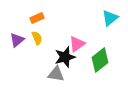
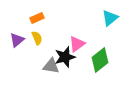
gray triangle: moved 5 px left, 8 px up
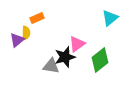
yellow semicircle: moved 11 px left, 5 px up; rotated 24 degrees clockwise
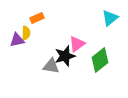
purple triangle: rotated 28 degrees clockwise
black star: moved 1 px up
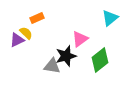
yellow semicircle: rotated 48 degrees counterclockwise
purple triangle: rotated 14 degrees counterclockwise
pink triangle: moved 3 px right, 5 px up
black star: moved 1 px right
gray triangle: moved 1 px right
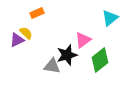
orange rectangle: moved 5 px up
pink triangle: moved 3 px right, 1 px down
black star: moved 1 px right, 1 px up
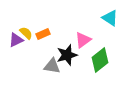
orange rectangle: moved 6 px right, 21 px down
cyan triangle: rotated 48 degrees counterclockwise
purple triangle: moved 1 px left
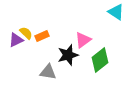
cyan triangle: moved 6 px right, 6 px up
orange rectangle: moved 1 px left, 2 px down
black star: moved 1 px right
gray triangle: moved 4 px left, 6 px down
